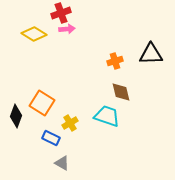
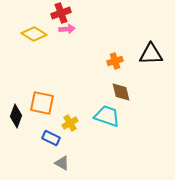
orange square: rotated 20 degrees counterclockwise
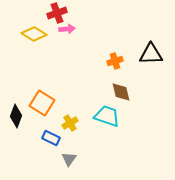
red cross: moved 4 px left
orange square: rotated 20 degrees clockwise
gray triangle: moved 7 px right, 4 px up; rotated 35 degrees clockwise
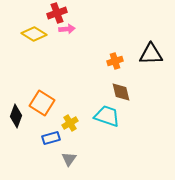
blue rectangle: rotated 42 degrees counterclockwise
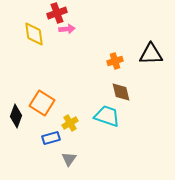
yellow diamond: rotated 50 degrees clockwise
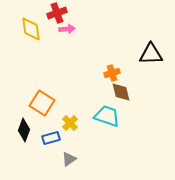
yellow diamond: moved 3 px left, 5 px up
orange cross: moved 3 px left, 12 px down
black diamond: moved 8 px right, 14 px down
yellow cross: rotated 14 degrees counterclockwise
gray triangle: rotated 21 degrees clockwise
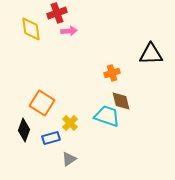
pink arrow: moved 2 px right, 2 px down
brown diamond: moved 9 px down
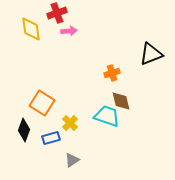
black triangle: rotated 20 degrees counterclockwise
gray triangle: moved 3 px right, 1 px down
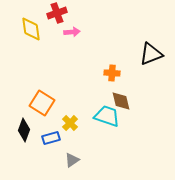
pink arrow: moved 3 px right, 1 px down
orange cross: rotated 21 degrees clockwise
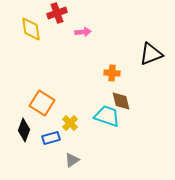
pink arrow: moved 11 px right
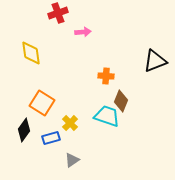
red cross: moved 1 px right
yellow diamond: moved 24 px down
black triangle: moved 4 px right, 7 px down
orange cross: moved 6 px left, 3 px down
brown diamond: rotated 35 degrees clockwise
black diamond: rotated 15 degrees clockwise
